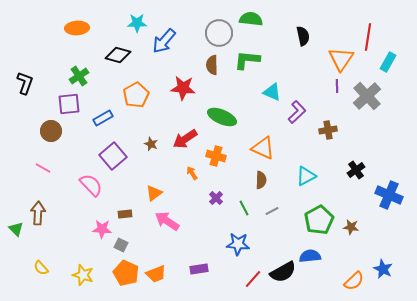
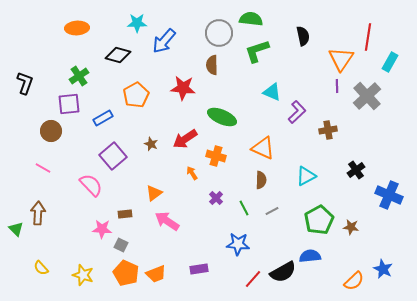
green L-shape at (247, 60): moved 10 px right, 9 px up; rotated 24 degrees counterclockwise
cyan rectangle at (388, 62): moved 2 px right
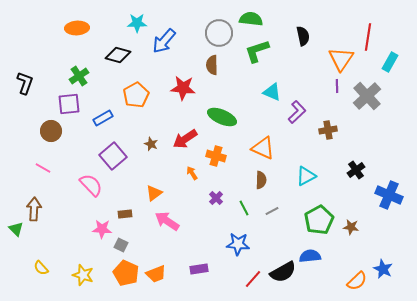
brown arrow at (38, 213): moved 4 px left, 4 px up
orange semicircle at (354, 281): moved 3 px right
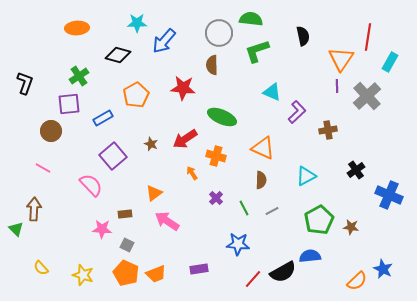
gray square at (121, 245): moved 6 px right
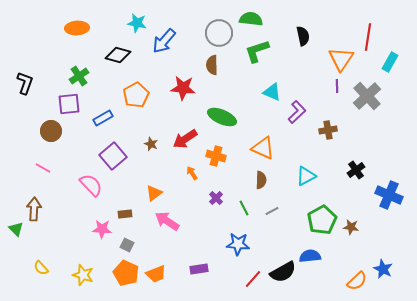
cyan star at (137, 23): rotated 12 degrees clockwise
green pentagon at (319, 220): moved 3 px right
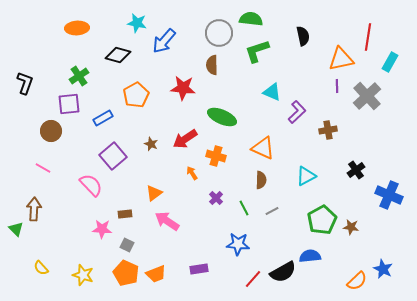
orange triangle at (341, 59): rotated 44 degrees clockwise
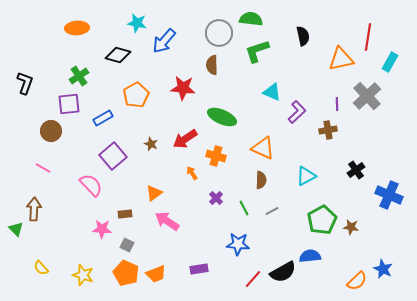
purple line at (337, 86): moved 18 px down
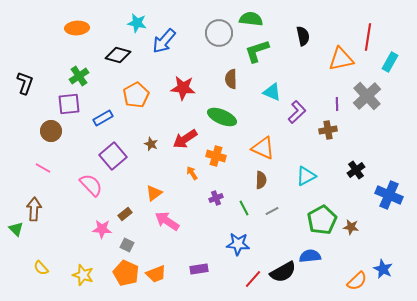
brown semicircle at (212, 65): moved 19 px right, 14 px down
purple cross at (216, 198): rotated 24 degrees clockwise
brown rectangle at (125, 214): rotated 32 degrees counterclockwise
